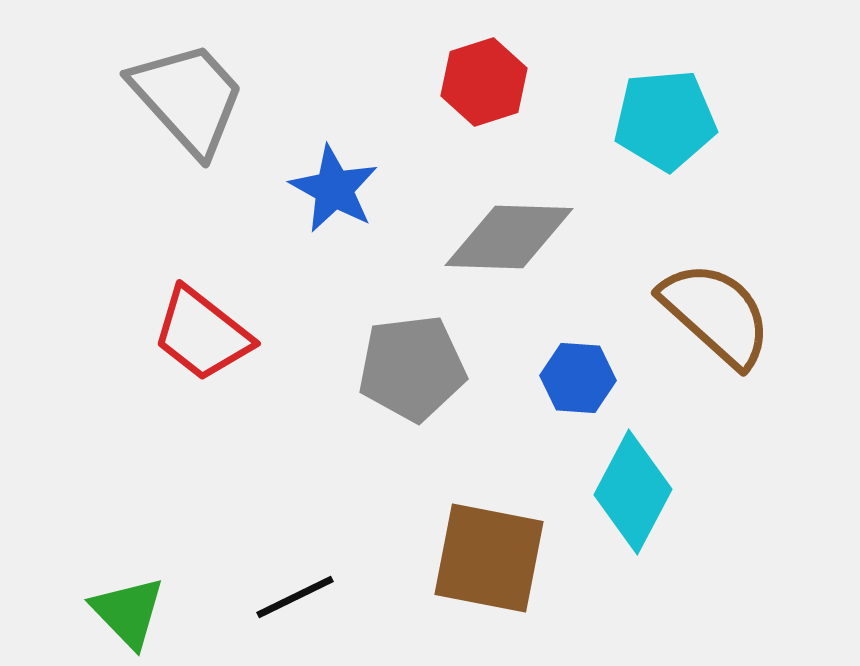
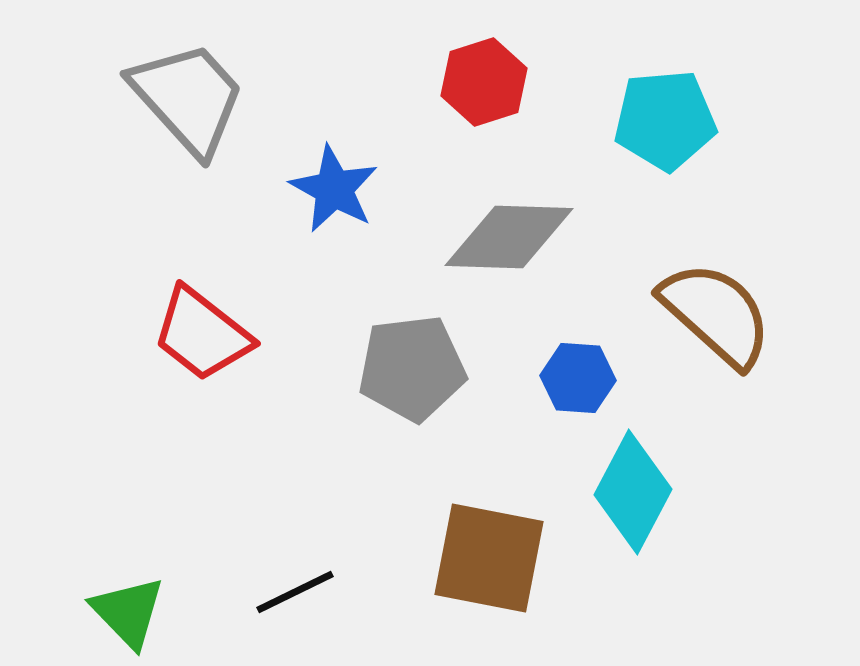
black line: moved 5 px up
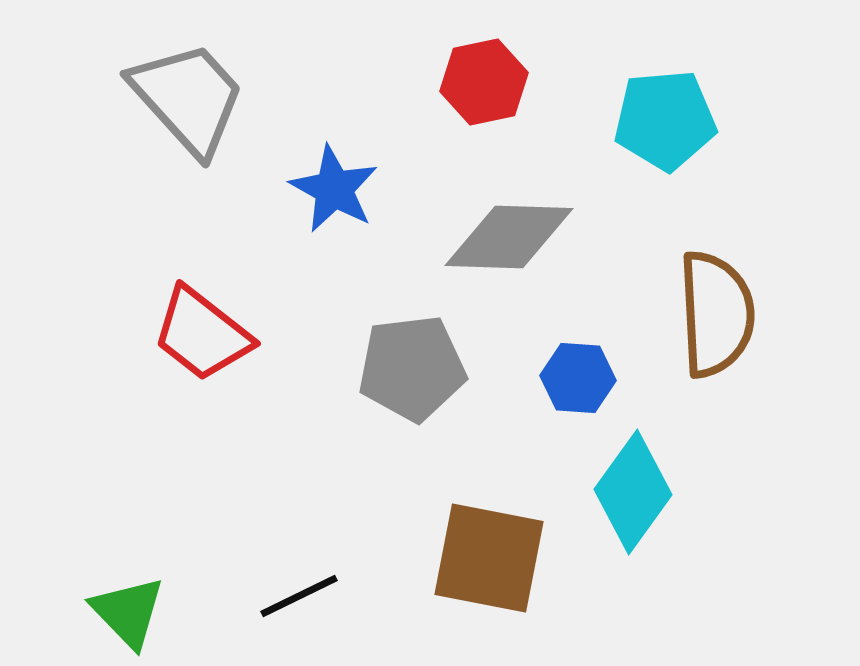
red hexagon: rotated 6 degrees clockwise
brown semicircle: rotated 45 degrees clockwise
cyan diamond: rotated 8 degrees clockwise
black line: moved 4 px right, 4 px down
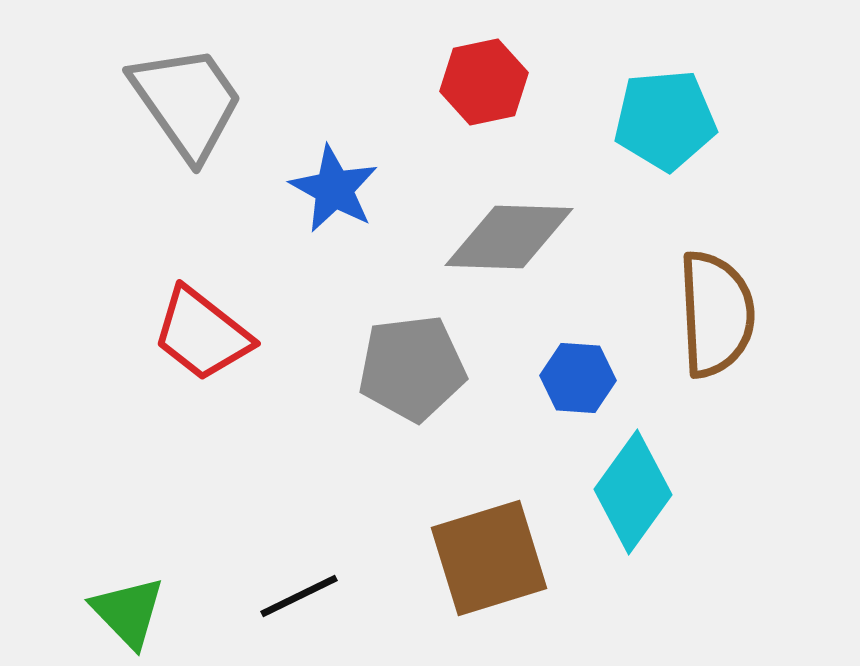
gray trapezoid: moved 1 px left, 4 px down; rotated 7 degrees clockwise
brown square: rotated 28 degrees counterclockwise
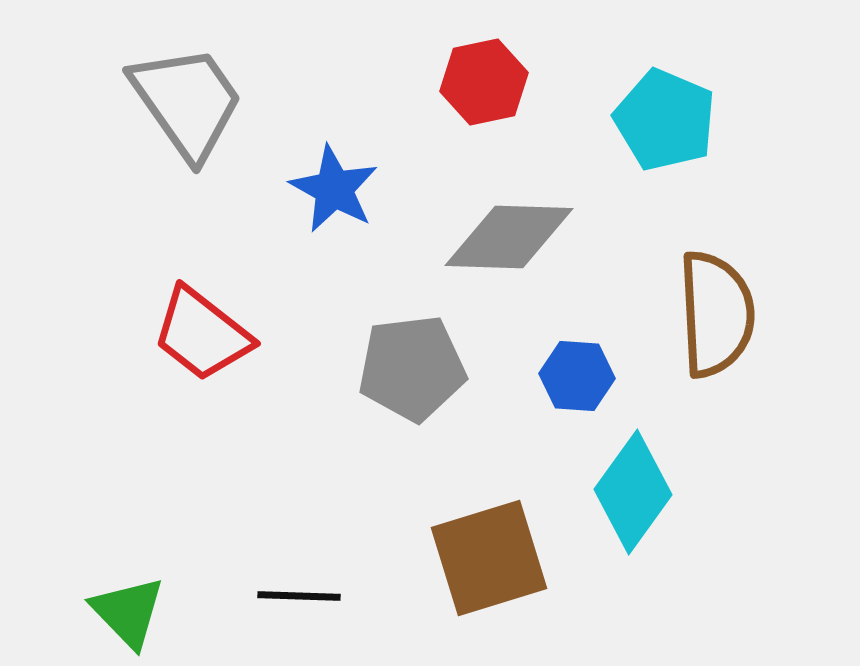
cyan pentagon: rotated 28 degrees clockwise
blue hexagon: moved 1 px left, 2 px up
black line: rotated 28 degrees clockwise
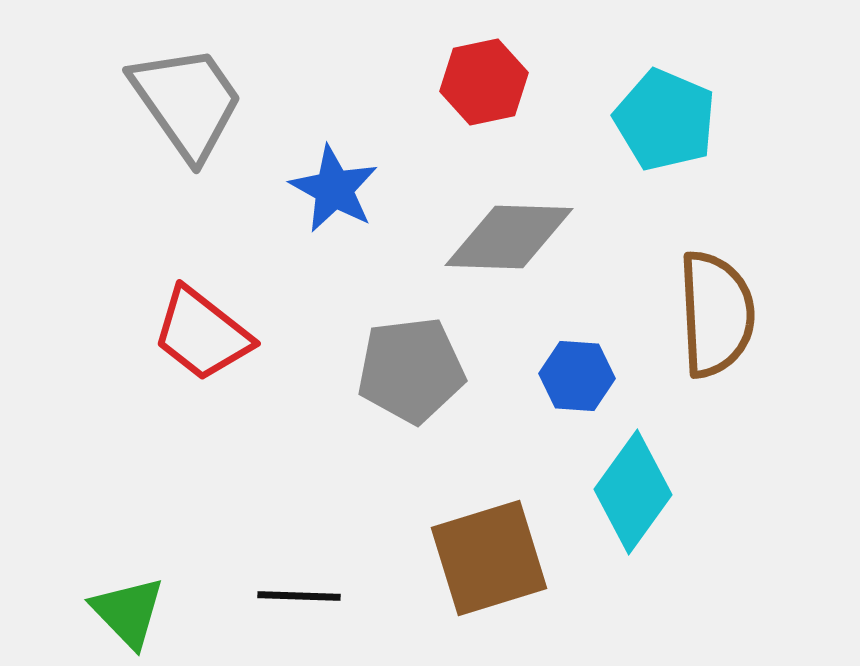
gray pentagon: moved 1 px left, 2 px down
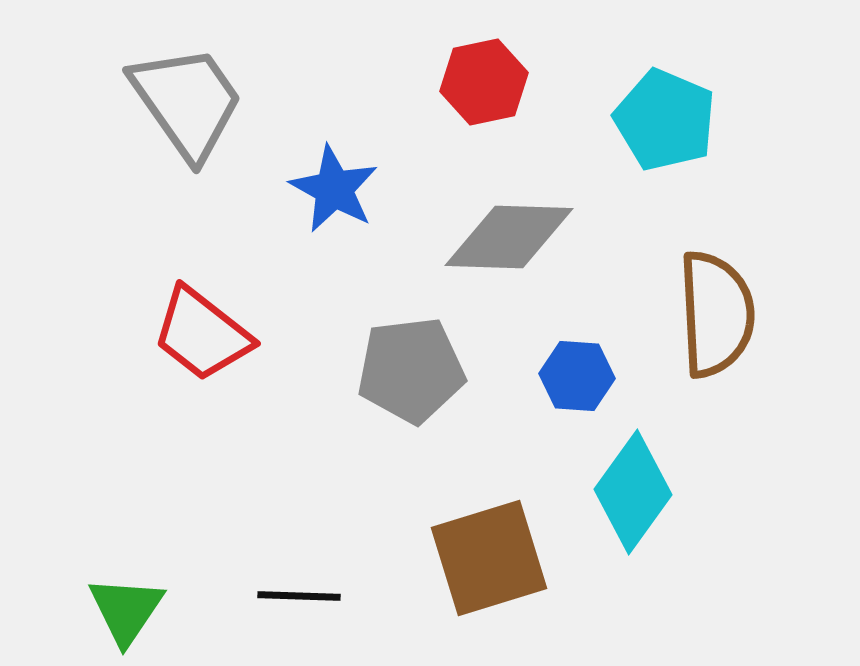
green triangle: moved 2 px left, 2 px up; rotated 18 degrees clockwise
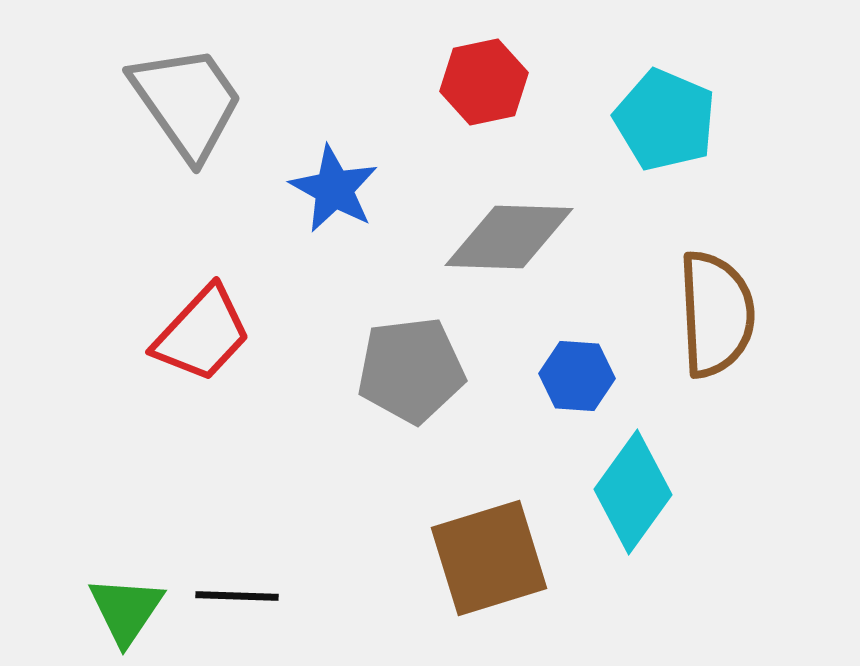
red trapezoid: rotated 85 degrees counterclockwise
black line: moved 62 px left
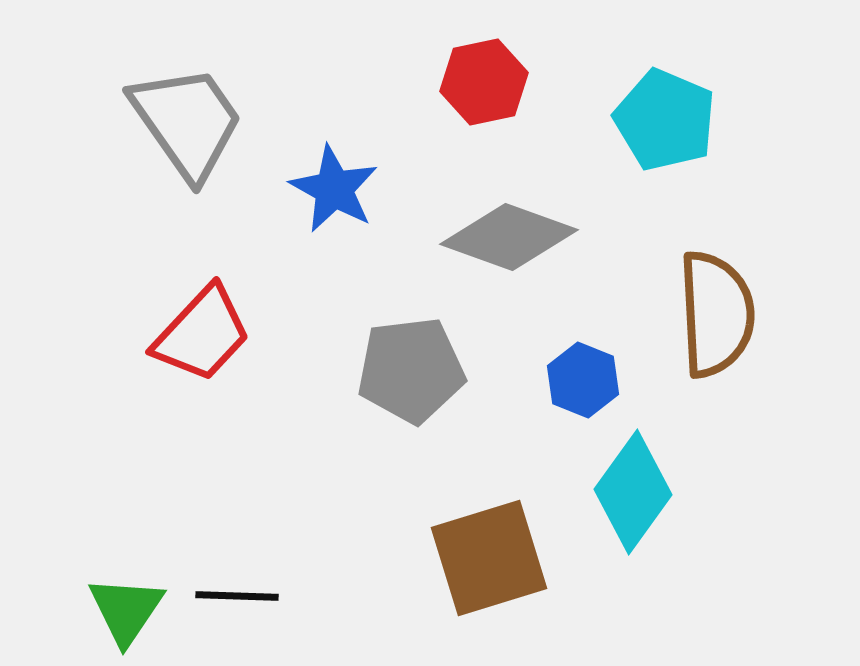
gray trapezoid: moved 20 px down
gray diamond: rotated 18 degrees clockwise
blue hexagon: moved 6 px right, 4 px down; rotated 18 degrees clockwise
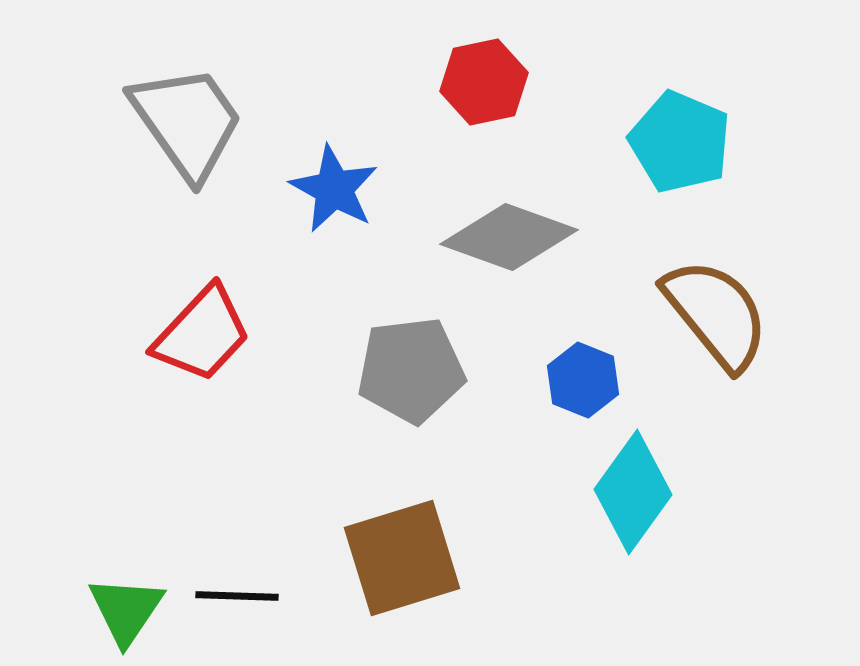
cyan pentagon: moved 15 px right, 22 px down
brown semicircle: rotated 36 degrees counterclockwise
brown square: moved 87 px left
